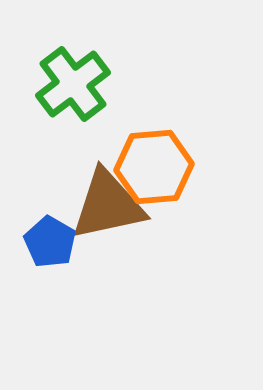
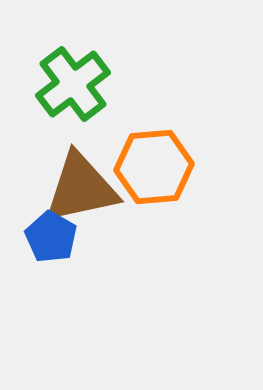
brown triangle: moved 27 px left, 17 px up
blue pentagon: moved 1 px right, 5 px up
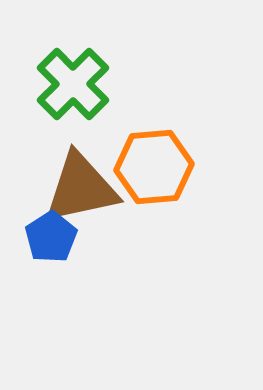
green cross: rotated 8 degrees counterclockwise
blue pentagon: rotated 9 degrees clockwise
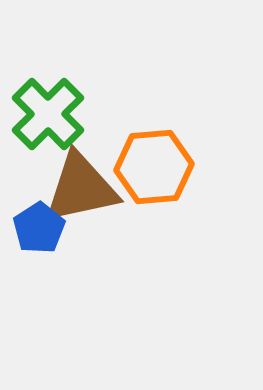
green cross: moved 25 px left, 30 px down
blue pentagon: moved 12 px left, 9 px up
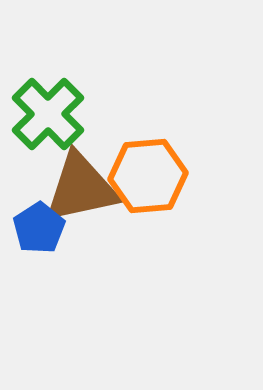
orange hexagon: moved 6 px left, 9 px down
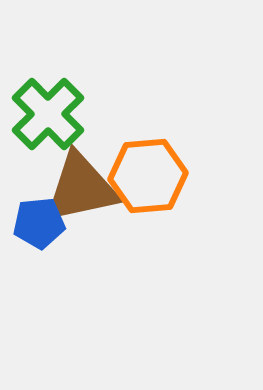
blue pentagon: moved 5 px up; rotated 27 degrees clockwise
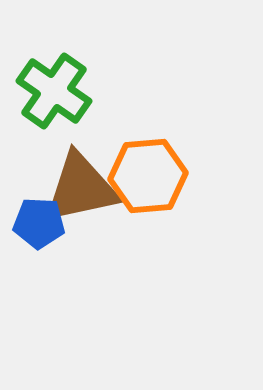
green cross: moved 6 px right, 23 px up; rotated 10 degrees counterclockwise
blue pentagon: rotated 9 degrees clockwise
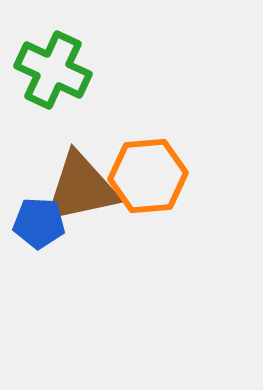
green cross: moved 1 px left, 21 px up; rotated 10 degrees counterclockwise
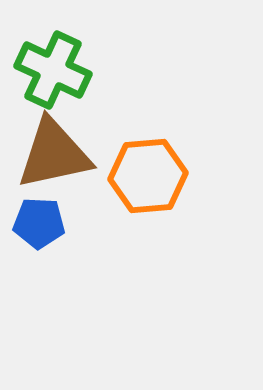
brown triangle: moved 27 px left, 34 px up
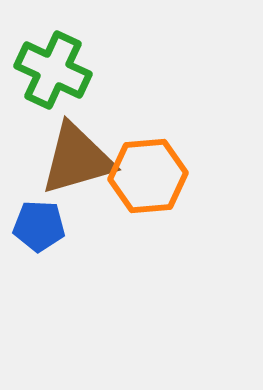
brown triangle: moved 23 px right, 5 px down; rotated 4 degrees counterclockwise
blue pentagon: moved 3 px down
